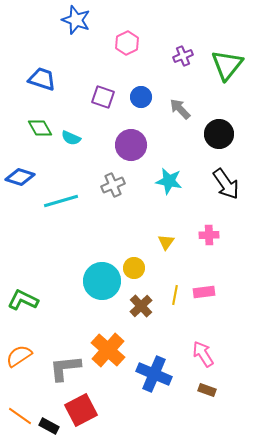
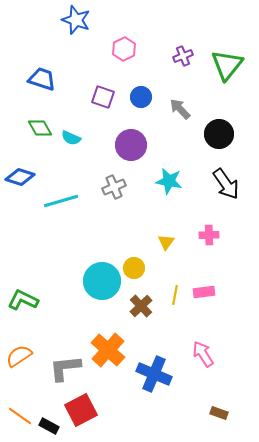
pink hexagon: moved 3 px left, 6 px down
gray cross: moved 1 px right, 2 px down
brown rectangle: moved 12 px right, 23 px down
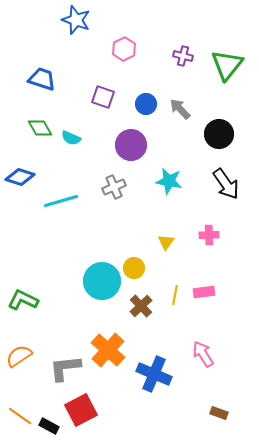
purple cross: rotated 36 degrees clockwise
blue circle: moved 5 px right, 7 px down
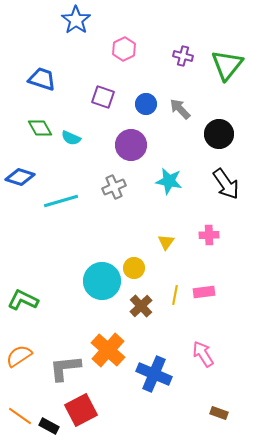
blue star: rotated 16 degrees clockwise
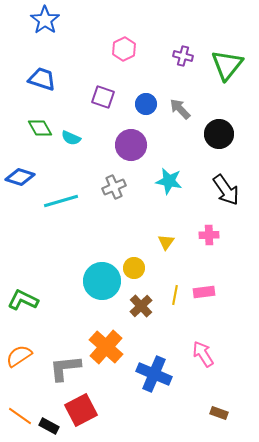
blue star: moved 31 px left
black arrow: moved 6 px down
orange cross: moved 2 px left, 3 px up
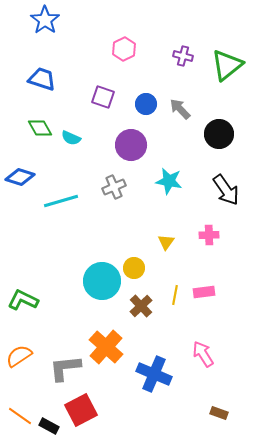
green triangle: rotated 12 degrees clockwise
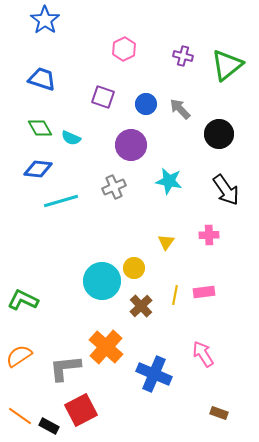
blue diamond: moved 18 px right, 8 px up; rotated 12 degrees counterclockwise
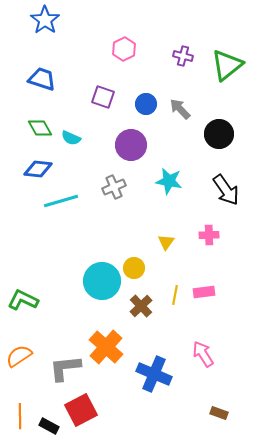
orange line: rotated 55 degrees clockwise
